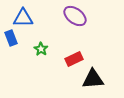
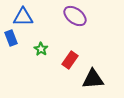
blue triangle: moved 1 px up
red rectangle: moved 4 px left, 1 px down; rotated 30 degrees counterclockwise
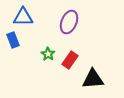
purple ellipse: moved 6 px left, 6 px down; rotated 75 degrees clockwise
blue rectangle: moved 2 px right, 2 px down
green star: moved 7 px right, 5 px down
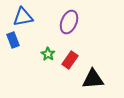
blue triangle: rotated 10 degrees counterclockwise
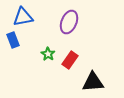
black triangle: moved 3 px down
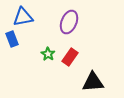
blue rectangle: moved 1 px left, 1 px up
red rectangle: moved 3 px up
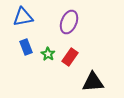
blue rectangle: moved 14 px right, 8 px down
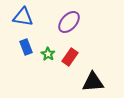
blue triangle: rotated 20 degrees clockwise
purple ellipse: rotated 20 degrees clockwise
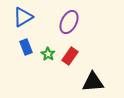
blue triangle: rotated 40 degrees counterclockwise
purple ellipse: rotated 15 degrees counterclockwise
red rectangle: moved 1 px up
